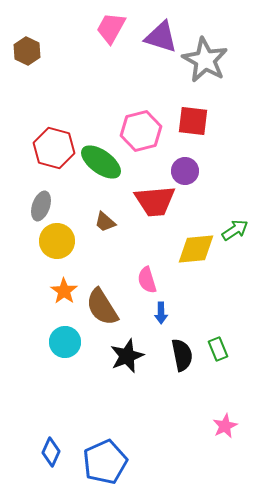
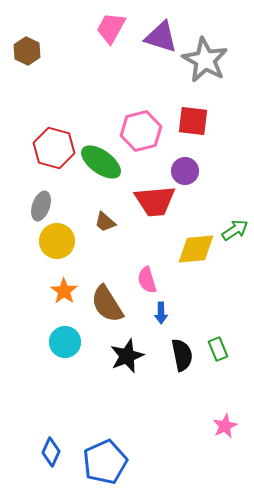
brown semicircle: moved 5 px right, 3 px up
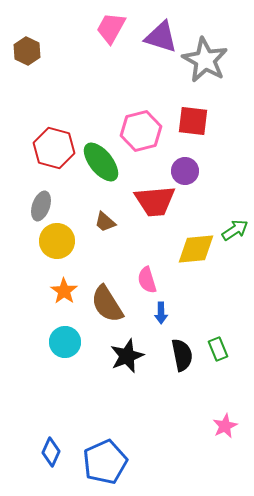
green ellipse: rotated 15 degrees clockwise
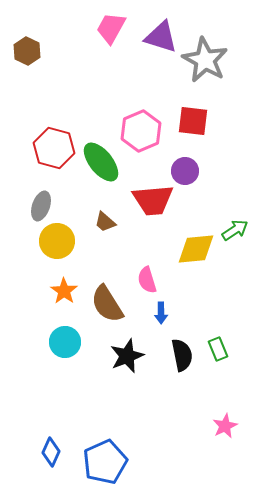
pink hexagon: rotated 9 degrees counterclockwise
red trapezoid: moved 2 px left, 1 px up
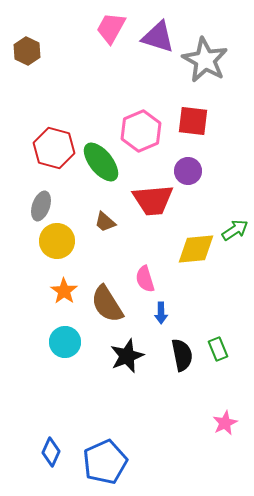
purple triangle: moved 3 px left
purple circle: moved 3 px right
pink semicircle: moved 2 px left, 1 px up
pink star: moved 3 px up
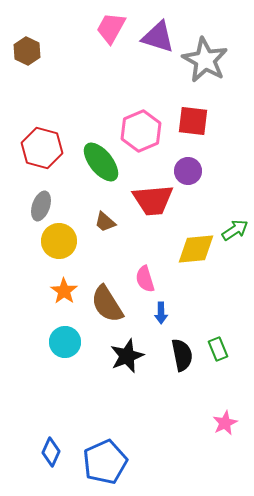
red hexagon: moved 12 px left
yellow circle: moved 2 px right
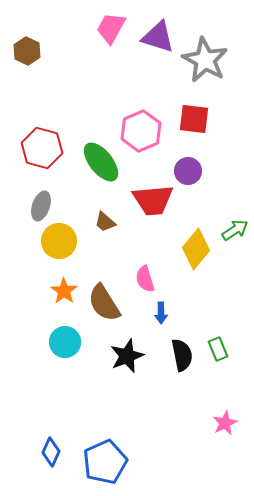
red square: moved 1 px right, 2 px up
yellow diamond: rotated 45 degrees counterclockwise
brown semicircle: moved 3 px left, 1 px up
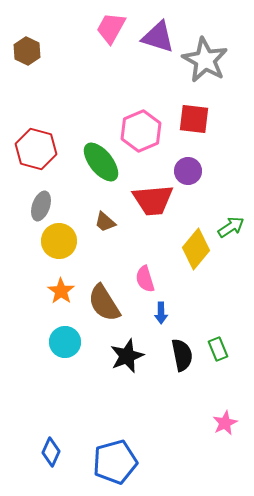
red hexagon: moved 6 px left, 1 px down
green arrow: moved 4 px left, 3 px up
orange star: moved 3 px left
blue pentagon: moved 10 px right; rotated 9 degrees clockwise
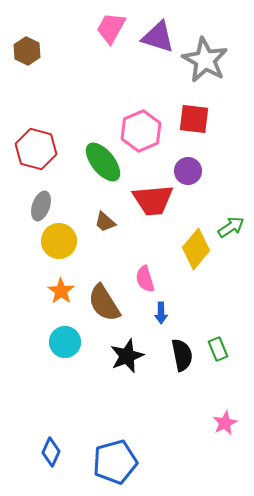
green ellipse: moved 2 px right
